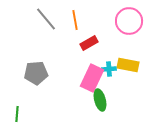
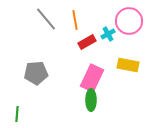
red rectangle: moved 2 px left, 1 px up
cyan cross: moved 1 px left, 35 px up; rotated 24 degrees counterclockwise
green ellipse: moved 9 px left; rotated 15 degrees clockwise
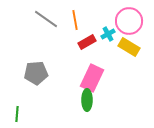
gray line: rotated 15 degrees counterclockwise
yellow rectangle: moved 1 px right, 18 px up; rotated 20 degrees clockwise
green ellipse: moved 4 px left
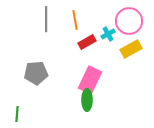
gray line: rotated 55 degrees clockwise
yellow rectangle: moved 2 px right, 2 px down; rotated 60 degrees counterclockwise
pink rectangle: moved 2 px left, 2 px down
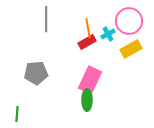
orange line: moved 13 px right, 8 px down
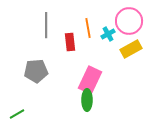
gray line: moved 6 px down
red rectangle: moved 17 px left; rotated 66 degrees counterclockwise
gray pentagon: moved 2 px up
green line: rotated 56 degrees clockwise
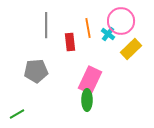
pink circle: moved 8 px left
cyan cross: rotated 24 degrees counterclockwise
yellow rectangle: rotated 15 degrees counterclockwise
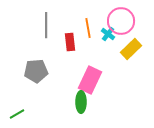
green ellipse: moved 6 px left, 2 px down
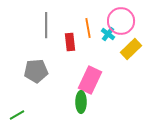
green line: moved 1 px down
